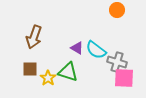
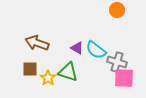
brown arrow: moved 3 px right, 6 px down; rotated 90 degrees clockwise
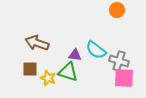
purple triangle: moved 2 px left, 7 px down; rotated 24 degrees counterclockwise
gray cross: moved 2 px right, 1 px up
yellow star: rotated 14 degrees counterclockwise
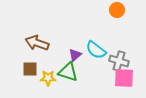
purple triangle: rotated 48 degrees counterclockwise
yellow star: rotated 21 degrees counterclockwise
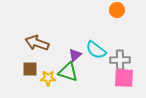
gray cross: moved 1 px right, 1 px up; rotated 18 degrees counterclockwise
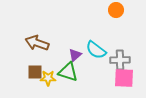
orange circle: moved 1 px left
brown square: moved 5 px right, 3 px down
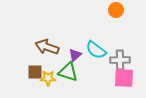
brown arrow: moved 10 px right, 4 px down
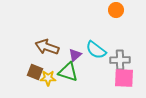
brown square: rotated 21 degrees clockwise
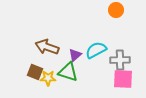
cyan semicircle: rotated 115 degrees clockwise
pink square: moved 1 px left, 1 px down
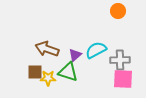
orange circle: moved 2 px right, 1 px down
brown arrow: moved 2 px down
brown square: rotated 21 degrees counterclockwise
